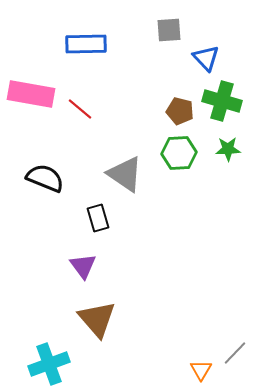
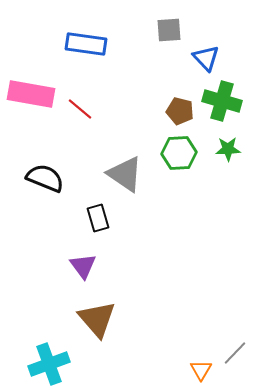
blue rectangle: rotated 9 degrees clockwise
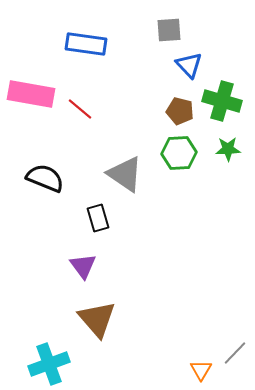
blue triangle: moved 17 px left, 7 px down
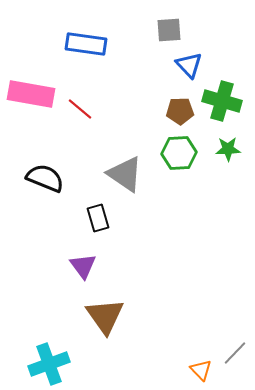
brown pentagon: rotated 16 degrees counterclockwise
brown triangle: moved 8 px right, 3 px up; rotated 6 degrees clockwise
orange triangle: rotated 15 degrees counterclockwise
